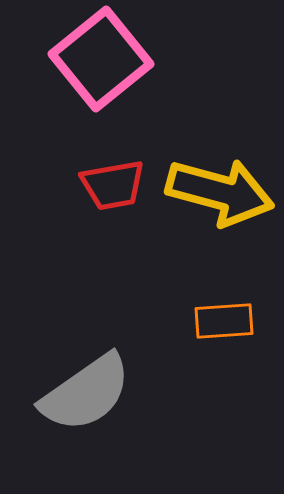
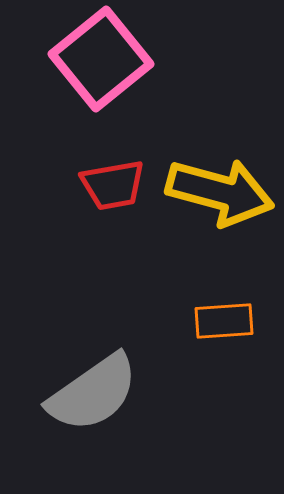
gray semicircle: moved 7 px right
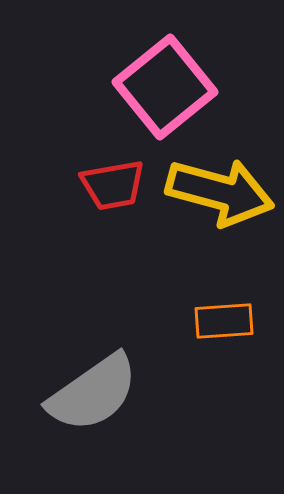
pink square: moved 64 px right, 28 px down
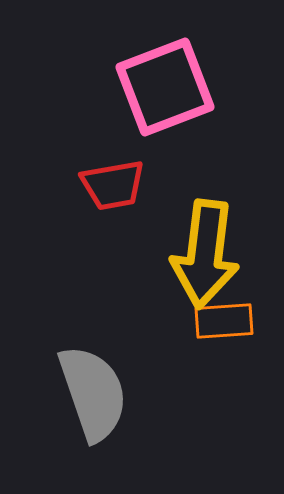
pink square: rotated 18 degrees clockwise
yellow arrow: moved 15 px left, 62 px down; rotated 82 degrees clockwise
gray semicircle: rotated 74 degrees counterclockwise
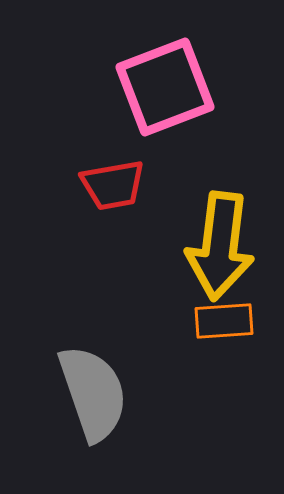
yellow arrow: moved 15 px right, 8 px up
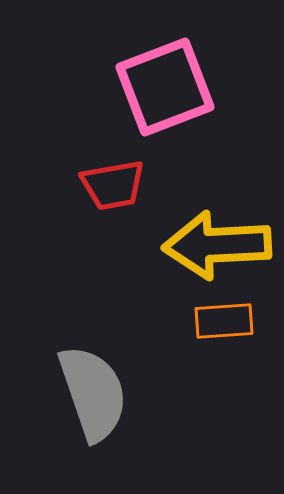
yellow arrow: moved 3 px left, 1 px up; rotated 80 degrees clockwise
